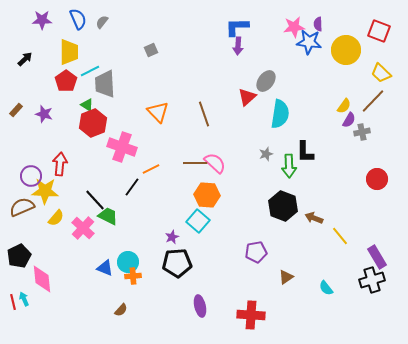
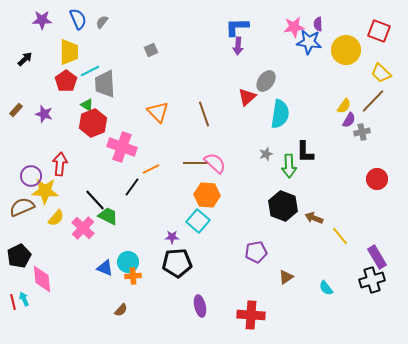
purple star at (172, 237): rotated 24 degrees clockwise
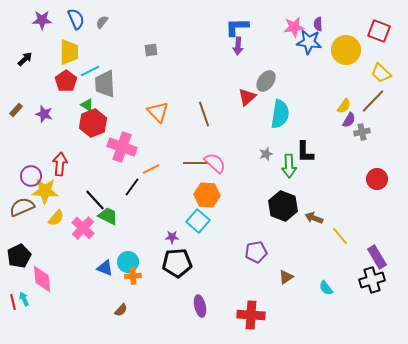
blue semicircle at (78, 19): moved 2 px left
gray square at (151, 50): rotated 16 degrees clockwise
